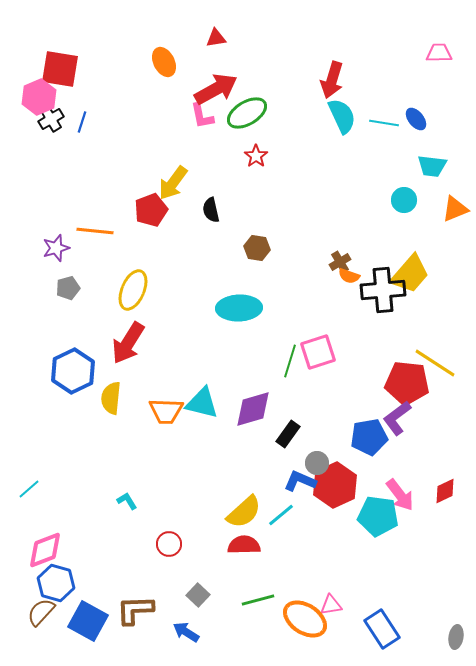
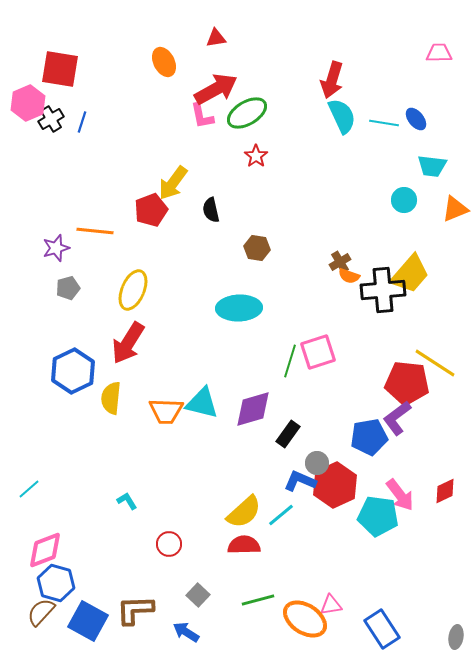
pink hexagon at (39, 97): moved 11 px left, 6 px down
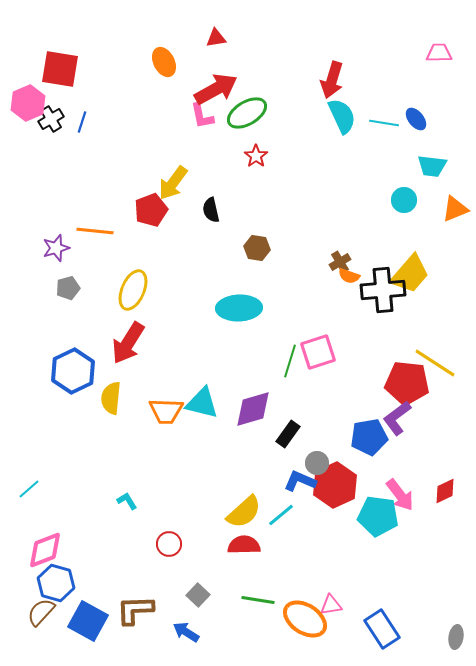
green line at (258, 600): rotated 24 degrees clockwise
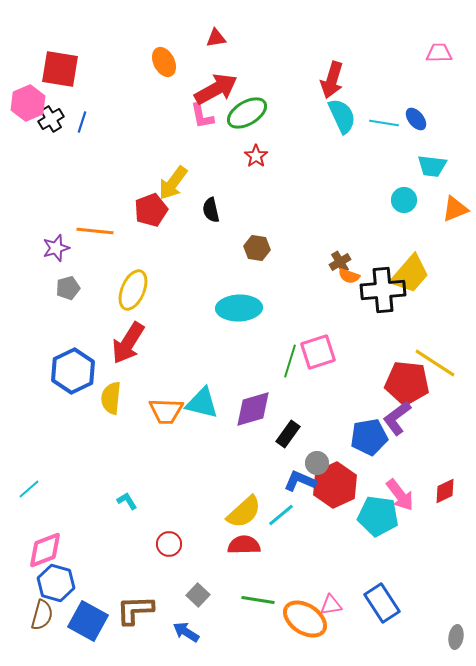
brown semicircle at (41, 612): moved 1 px right, 3 px down; rotated 152 degrees clockwise
blue rectangle at (382, 629): moved 26 px up
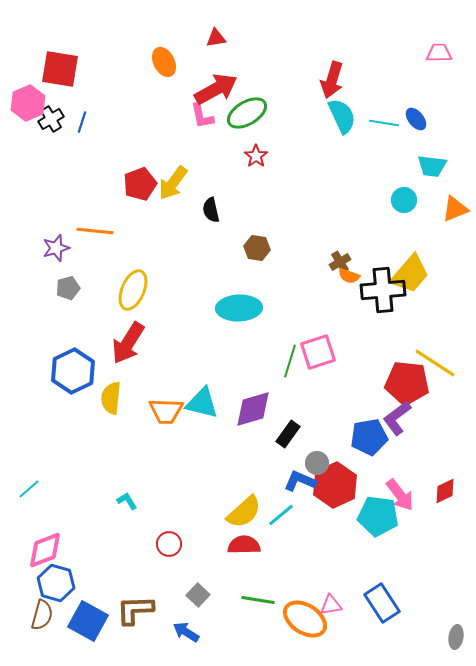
red pentagon at (151, 210): moved 11 px left, 26 px up
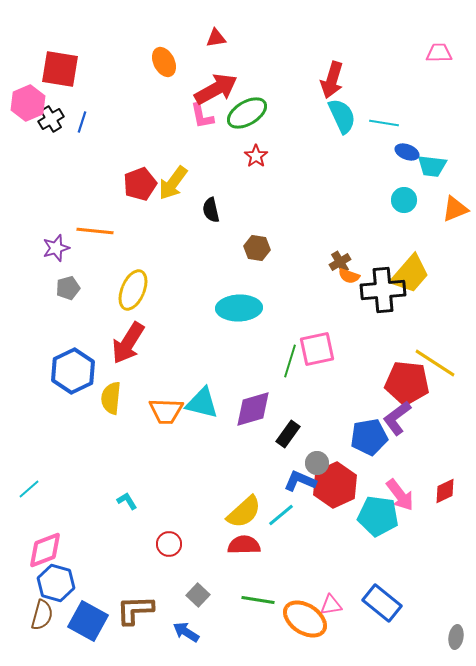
blue ellipse at (416, 119): moved 9 px left, 33 px down; rotated 30 degrees counterclockwise
pink square at (318, 352): moved 1 px left, 3 px up; rotated 6 degrees clockwise
blue rectangle at (382, 603): rotated 18 degrees counterclockwise
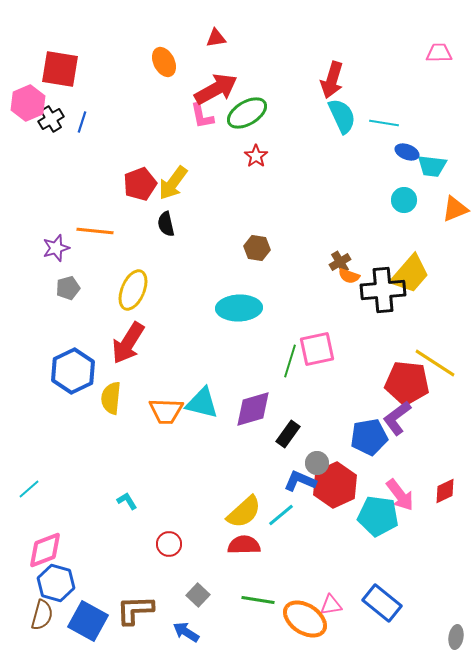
black semicircle at (211, 210): moved 45 px left, 14 px down
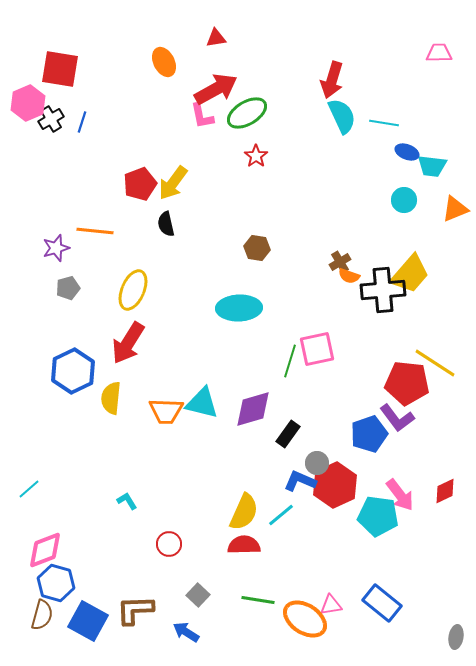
purple L-shape at (397, 418): rotated 90 degrees counterclockwise
blue pentagon at (369, 437): moved 3 px up; rotated 9 degrees counterclockwise
yellow semicircle at (244, 512): rotated 24 degrees counterclockwise
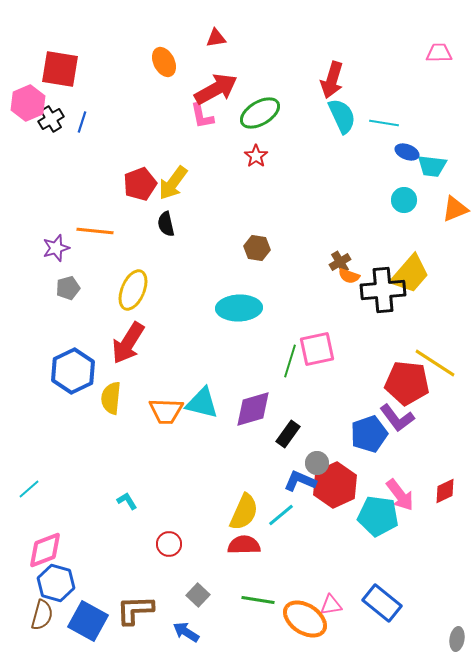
green ellipse at (247, 113): moved 13 px right
gray ellipse at (456, 637): moved 1 px right, 2 px down
